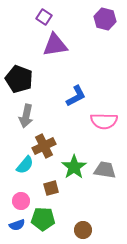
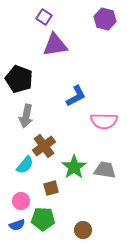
brown cross: rotated 10 degrees counterclockwise
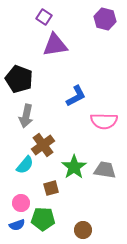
brown cross: moved 1 px left, 1 px up
pink circle: moved 2 px down
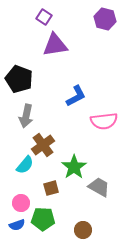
pink semicircle: rotated 8 degrees counterclockwise
gray trapezoid: moved 6 px left, 17 px down; rotated 20 degrees clockwise
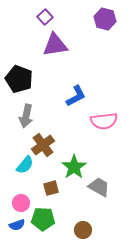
purple square: moved 1 px right; rotated 14 degrees clockwise
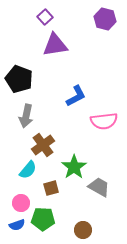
cyan semicircle: moved 3 px right, 5 px down
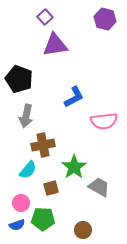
blue L-shape: moved 2 px left, 1 px down
brown cross: rotated 25 degrees clockwise
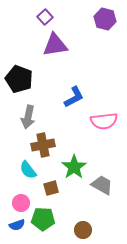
gray arrow: moved 2 px right, 1 px down
cyan semicircle: rotated 102 degrees clockwise
gray trapezoid: moved 3 px right, 2 px up
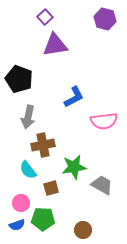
green star: rotated 25 degrees clockwise
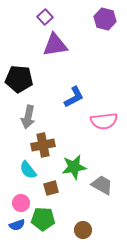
black pentagon: rotated 16 degrees counterclockwise
